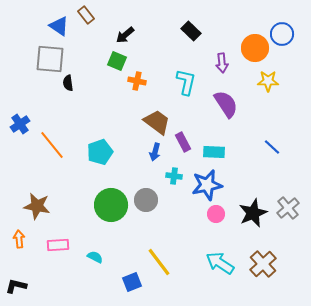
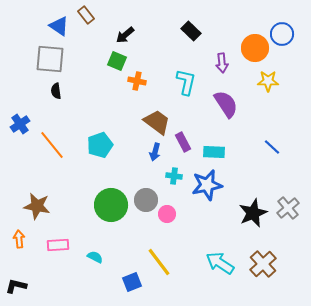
black semicircle: moved 12 px left, 8 px down
cyan pentagon: moved 7 px up
pink circle: moved 49 px left
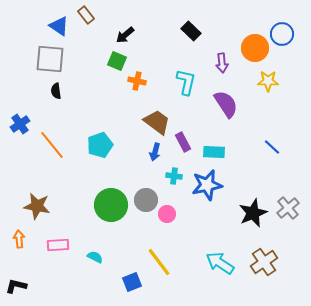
brown cross: moved 1 px right, 2 px up; rotated 8 degrees clockwise
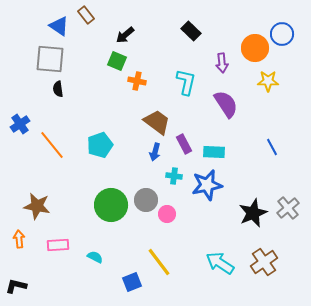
black semicircle: moved 2 px right, 2 px up
purple rectangle: moved 1 px right, 2 px down
blue line: rotated 18 degrees clockwise
